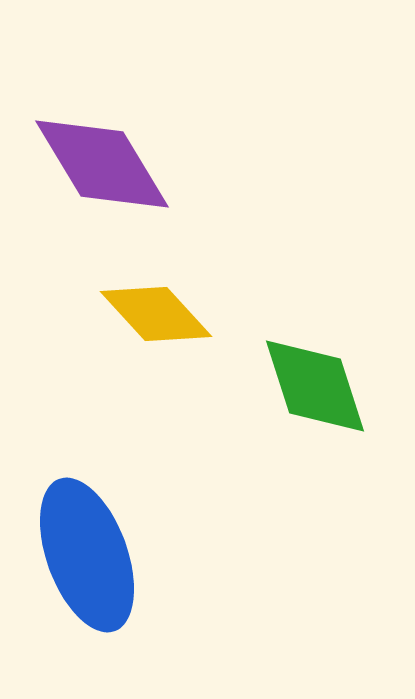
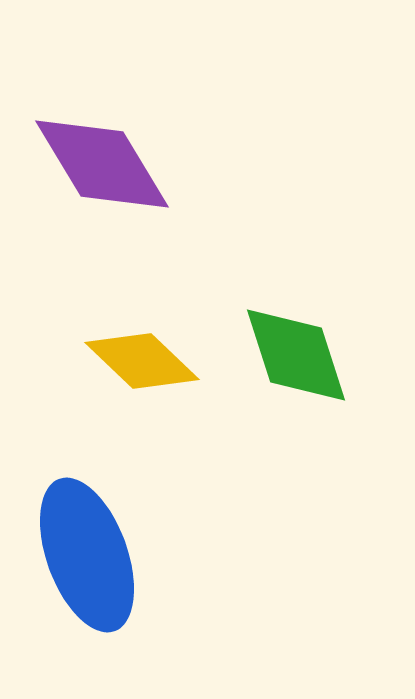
yellow diamond: moved 14 px left, 47 px down; rotated 4 degrees counterclockwise
green diamond: moved 19 px left, 31 px up
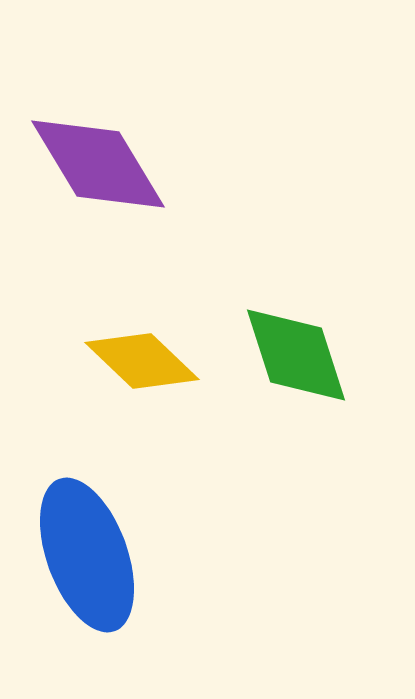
purple diamond: moved 4 px left
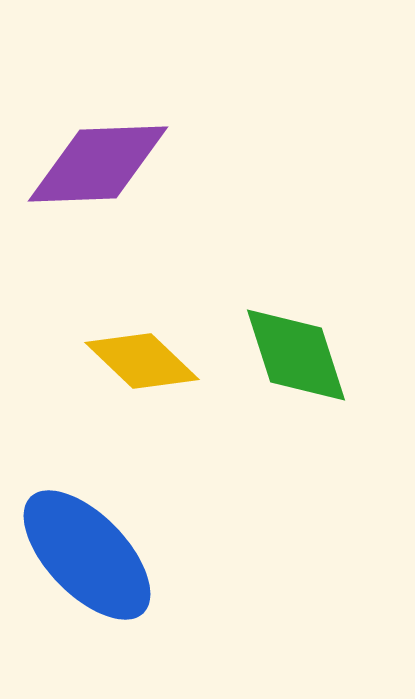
purple diamond: rotated 61 degrees counterclockwise
blue ellipse: rotated 24 degrees counterclockwise
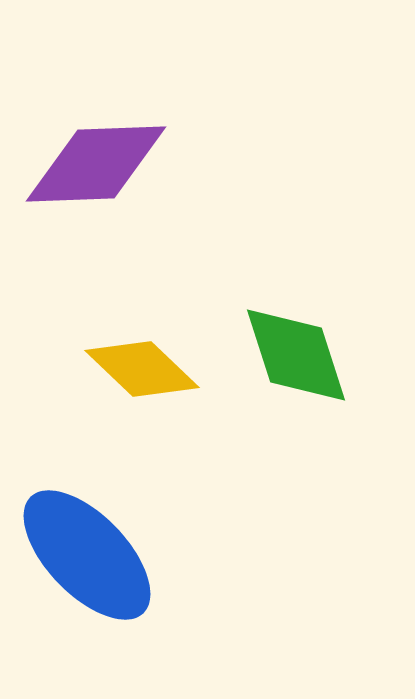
purple diamond: moved 2 px left
yellow diamond: moved 8 px down
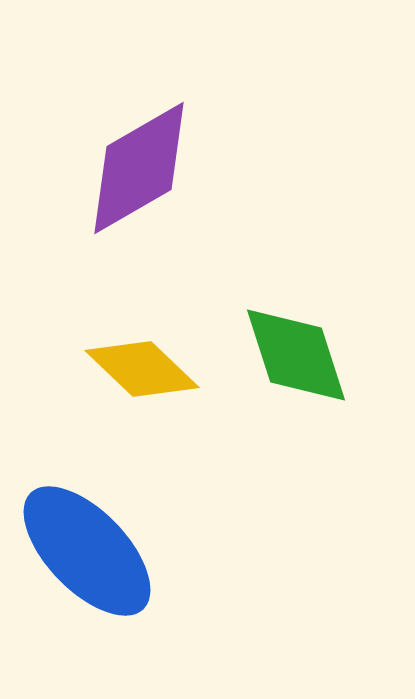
purple diamond: moved 43 px right, 4 px down; rotated 28 degrees counterclockwise
blue ellipse: moved 4 px up
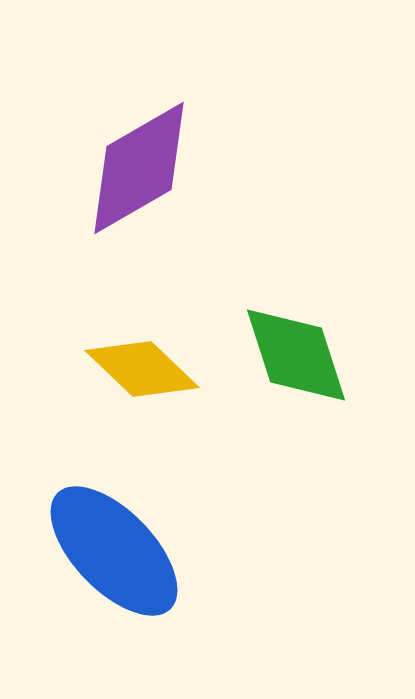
blue ellipse: moved 27 px right
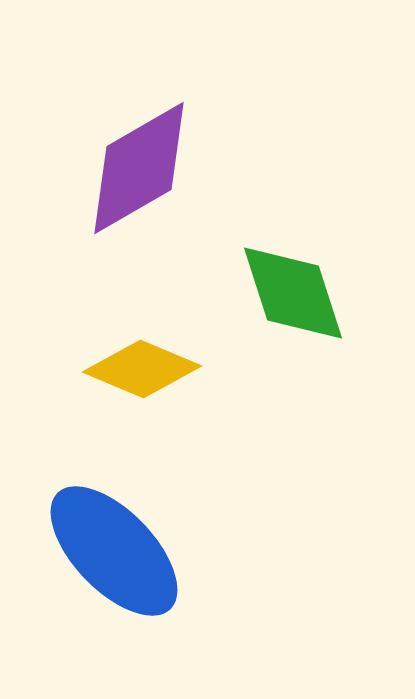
green diamond: moved 3 px left, 62 px up
yellow diamond: rotated 21 degrees counterclockwise
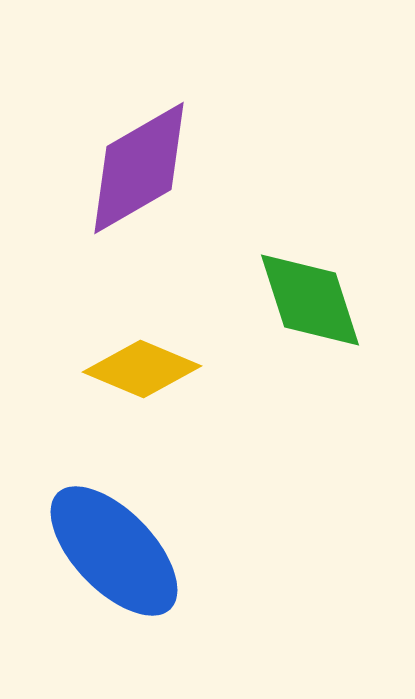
green diamond: moved 17 px right, 7 px down
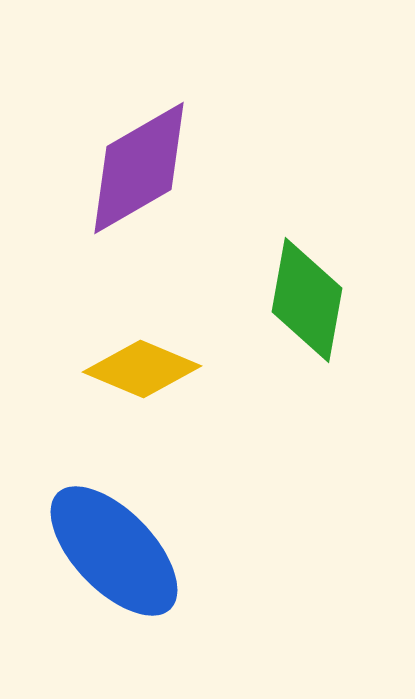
green diamond: moved 3 px left; rotated 28 degrees clockwise
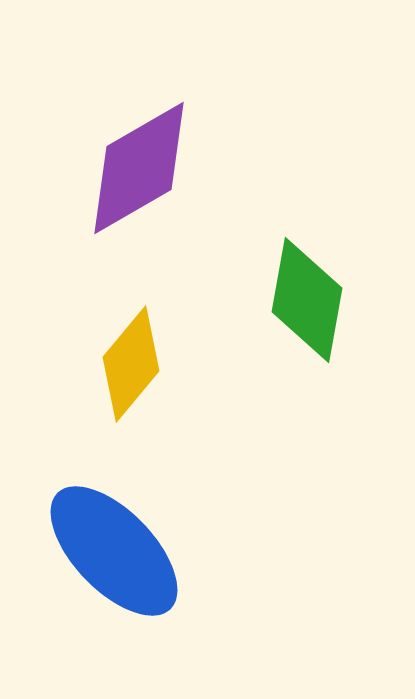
yellow diamond: moved 11 px left, 5 px up; rotated 73 degrees counterclockwise
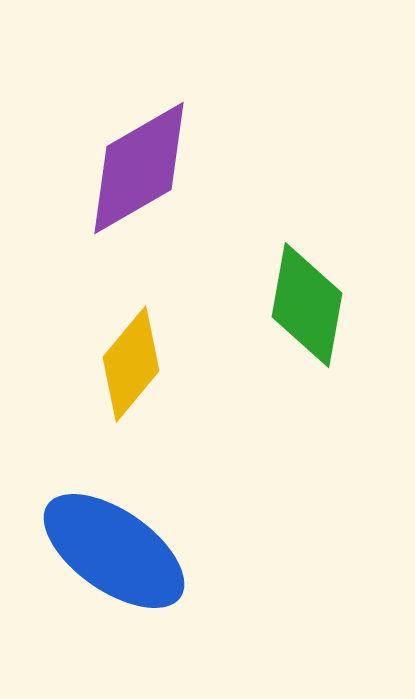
green diamond: moved 5 px down
blue ellipse: rotated 11 degrees counterclockwise
